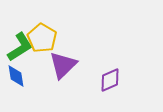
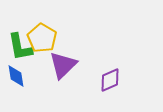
green L-shape: rotated 112 degrees clockwise
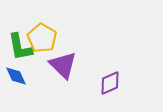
purple triangle: rotated 32 degrees counterclockwise
blue diamond: rotated 15 degrees counterclockwise
purple diamond: moved 3 px down
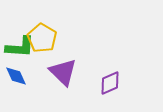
green L-shape: rotated 76 degrees counterclockwise
purple triangle: moved 7 px down
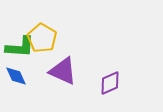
purple triangle: moved 1 px up; rotated 20 degrees counterclockwise
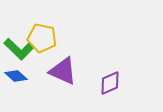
yellow pentagon: rotated 20 degrees counterclockwise
green L-shape: moved 1 px left, 2 px down; rotated 40 degrees clockwise
blue diamond: rotated 25 degrees counterclockwise
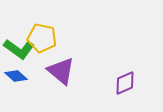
green L-shape: rotated 8 degrees counterclockwise
purple triangle: moved 2 px left; rotated 16 degrees clockwise
purple diamond: moved 15 px right
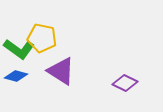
purple triangle: rotated 8 degrees counterclockwise
blue diamond: rotated 25 degrees counterclockwise
purple diamond: rotated 50 degrees clockwise
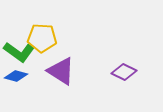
yellow pentagon: rotated 8 degrees counterclockwise
green L-shape: moved 3 px down
purple diamond: moved 1 px left, 11 px up
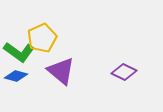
yellow pentagon: rotated 28 degrees counterclockwise
purple triangle: rotated 8 degrees clockwise
